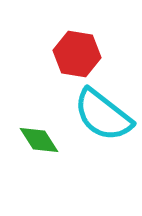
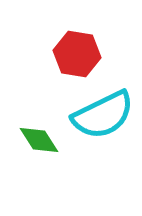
cyan semicircle: rotated 64 degrees counterclockwise
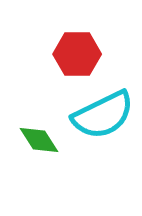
red hexagon: rotated 9 degrees counterclockwise
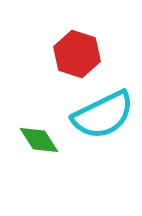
red hexagon: rotated 18 degrees clockwise
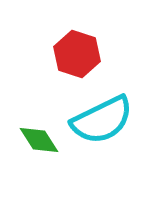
cyan semicircle: moved 1 px left, 5 px down
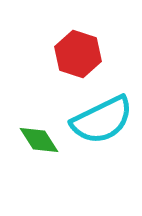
red hexagon: moved 1 px right
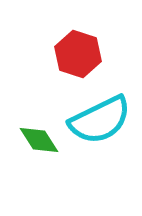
cyan semicircle: moved 2 px left
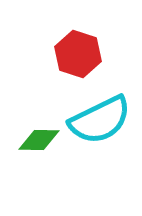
green diamond: rotated 57 degrees counterclockwise
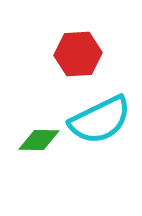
red hexagon: rotated 21 degrees counterclockwise
